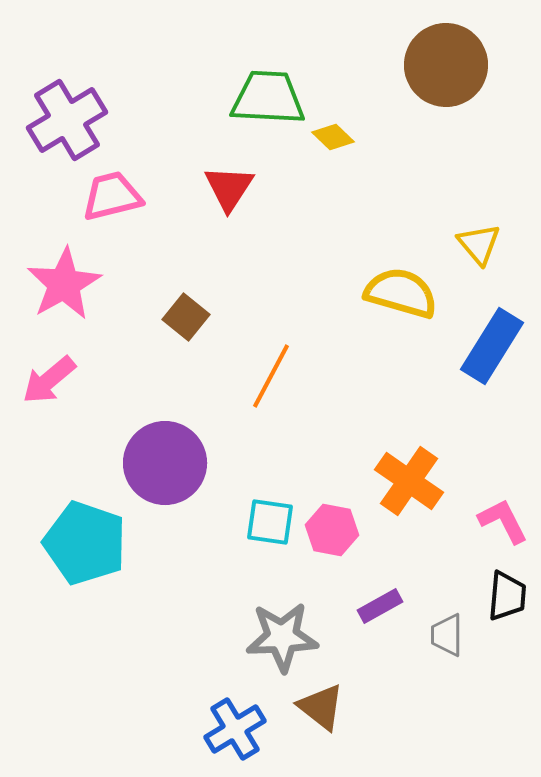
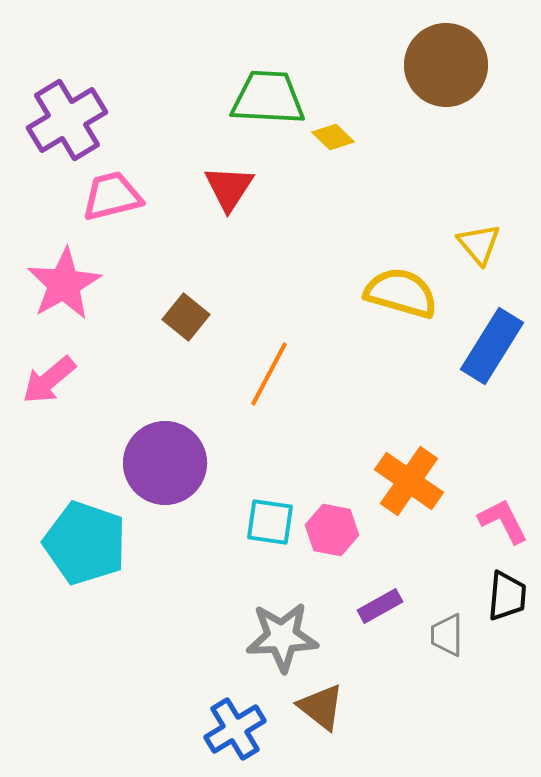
orange line: moved 2 px left, 2 px up
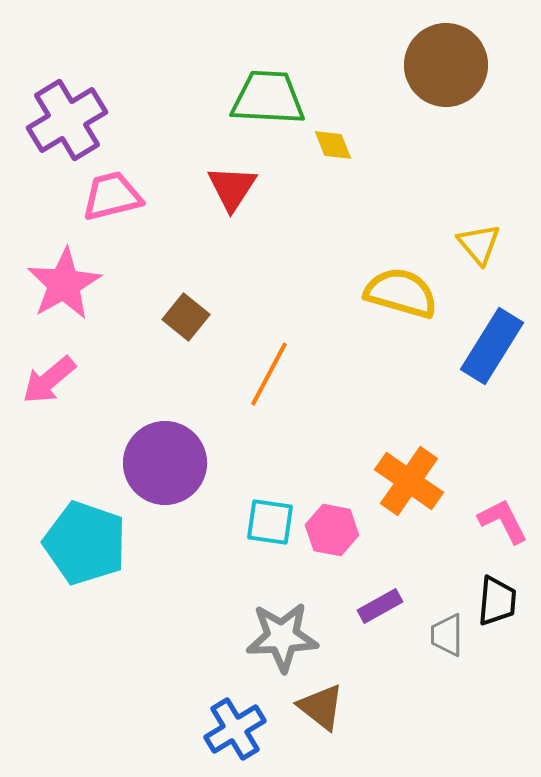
yellow diamond: moved 8 px down; rotated 24 degrees clockwise
red triangle: moved 3 px right
black trapezoid: moved 10 px left, 5 px down
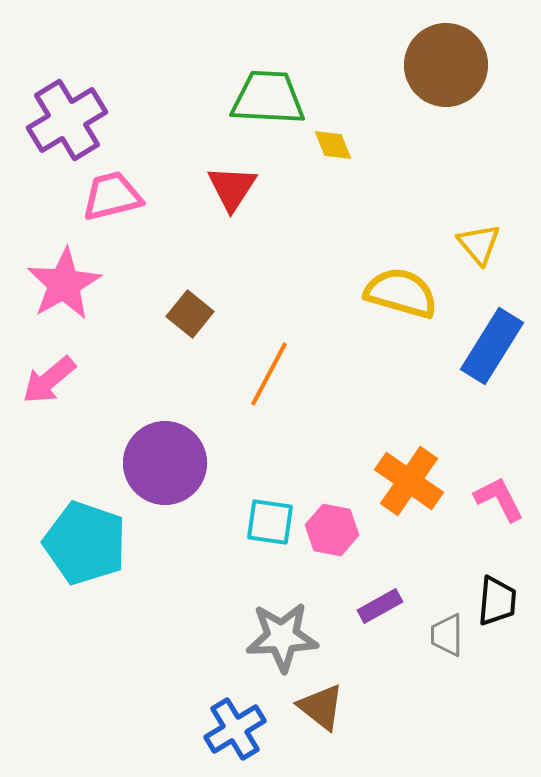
brown square: moved 4 px right, 3 px up
pink L-shape: moved 4 px left, 22 px up
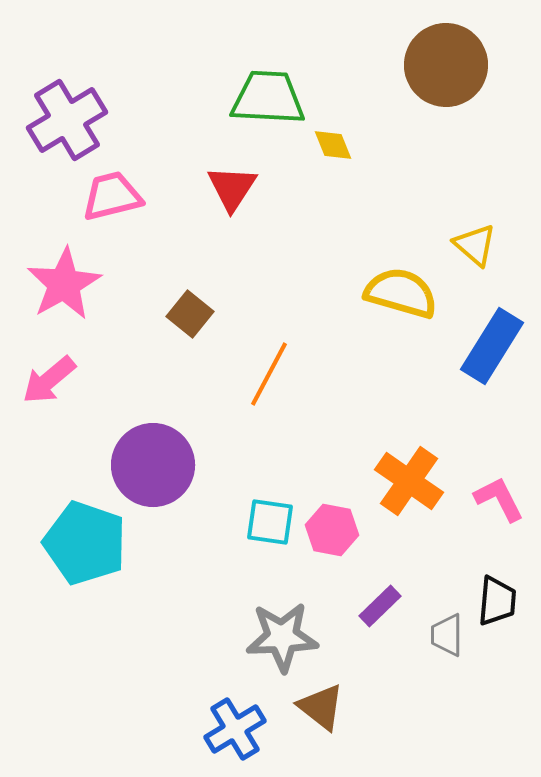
yellow triangle: moved 4 px left, 1 px down; rotated 9 degrees counterclockwise
purple circle: moved 12 px left, 2 px down
purple rectangle: rotated 15 degrees counterclockwise
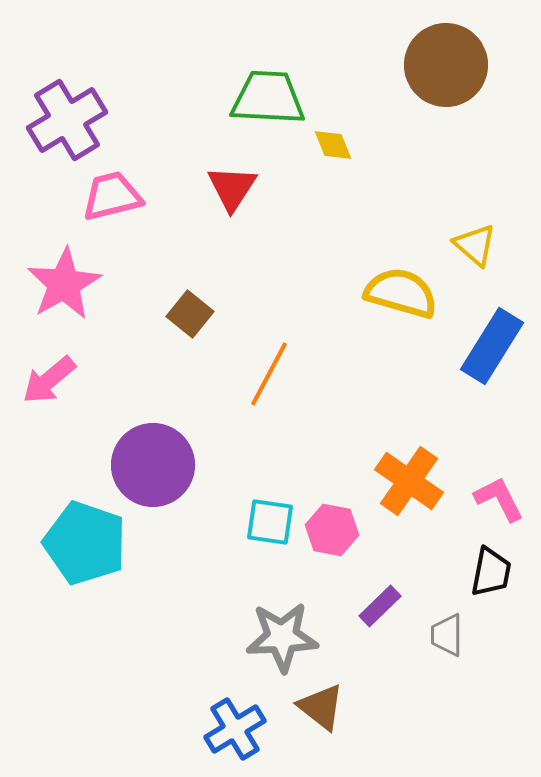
black trapezoid: moved 6 px left, 29 px up; rotated 6 degrees clockwise
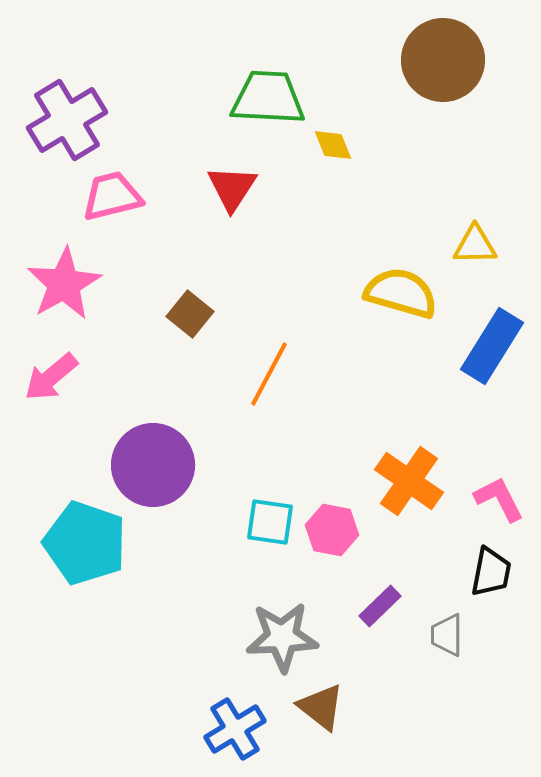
brown circle: moved 3 px left, 5 px up
yellow triangle: rotated 42 degrees counterclockwise
pink arrow: moved 2 px right, 3 px up
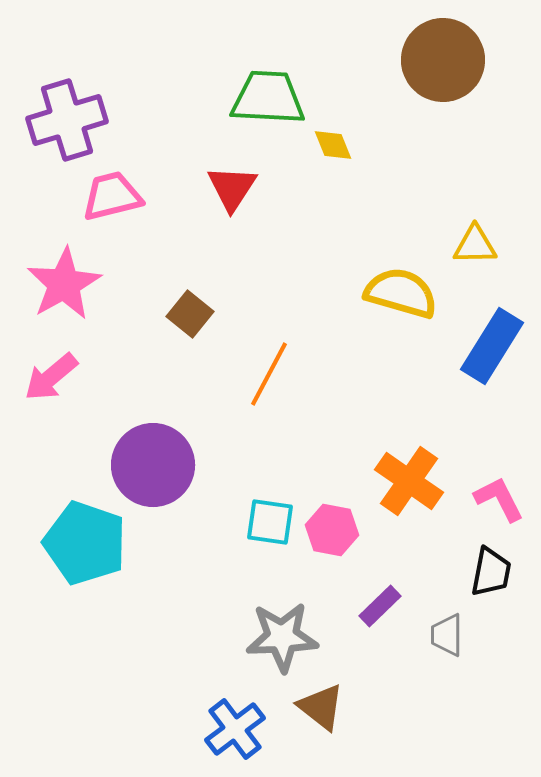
purple cross: rotated 14 degrees clockwise
blue cross: rotated 6 degrees counterclockwise
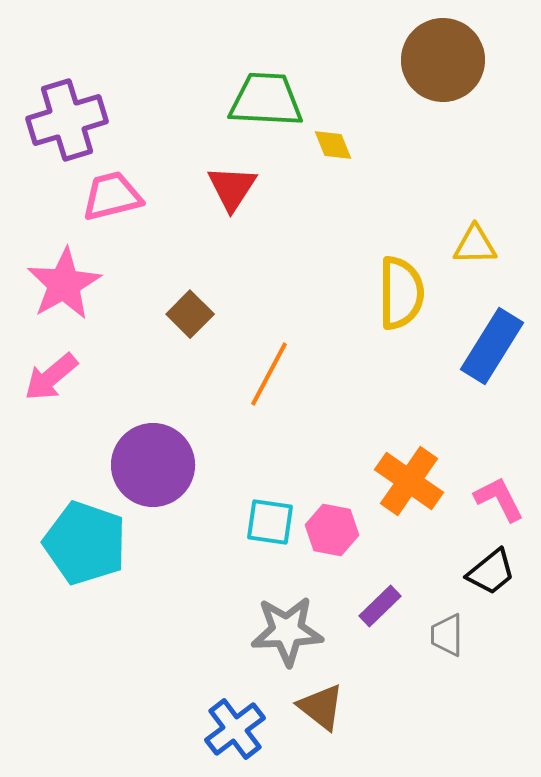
green trapezoid: moved 2 px left, 2 px down
yellow semicircle: rotated 74 degrees clockwise
brown square: rotated 6 degrees clockwise
black trapezoid: rotated 40 degrees clockwise
gray star: moved 5 px right, 6 px up
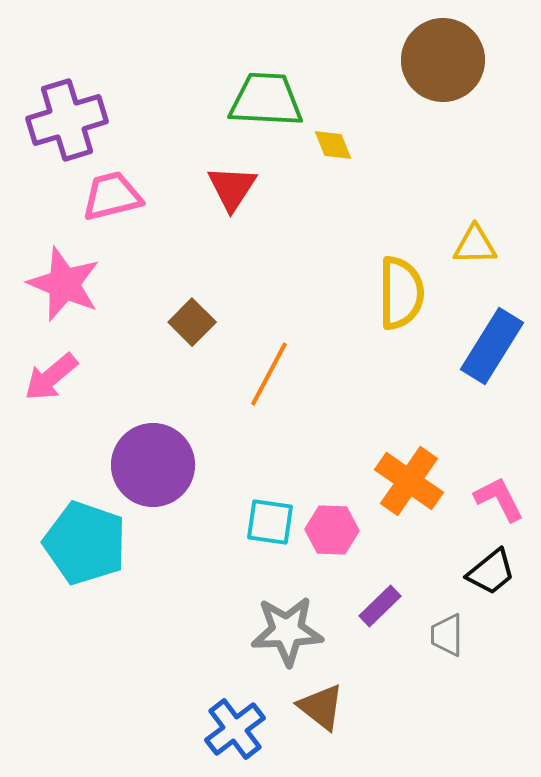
pink star: rotated 20 degrees counterclockwise
brown square: moved 2 px right, 8 px down
pink hexagon: rotated 9 degrees counterclockwise
